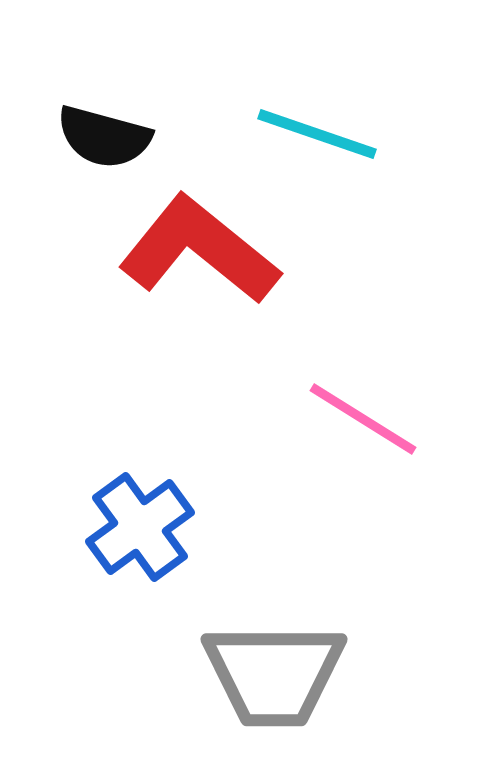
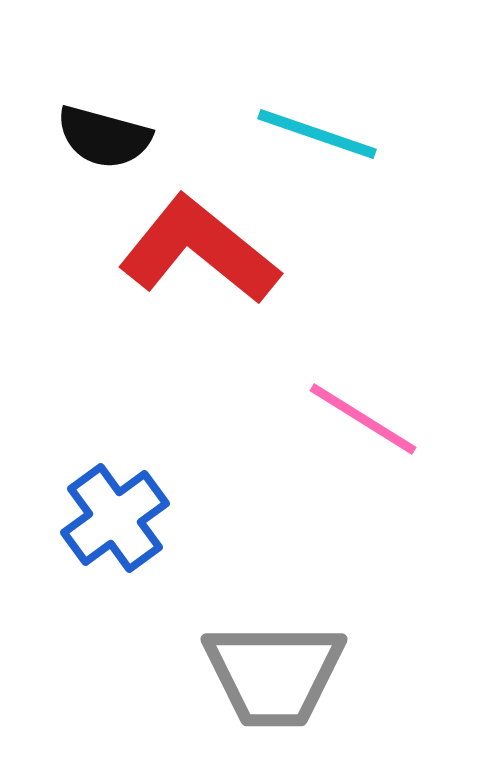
blue cross: moved 25 px left, 9 px up
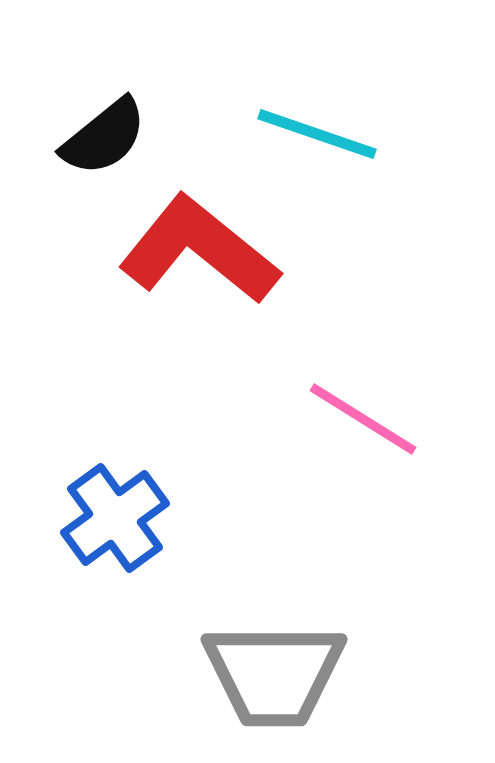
black semicircle: rotated 54 degrees counterclockwise
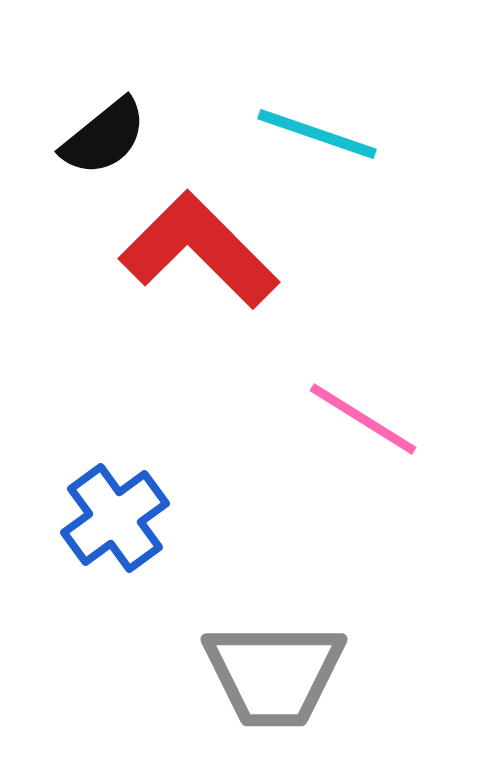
red L-shape: rotated 6 degrees clockwise
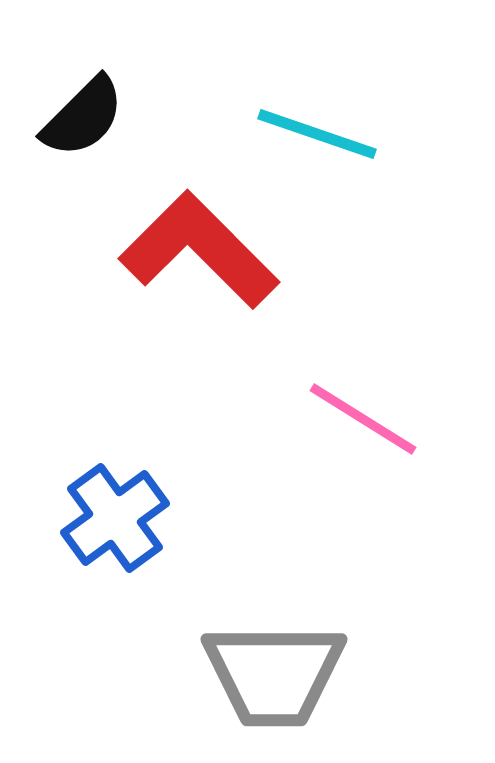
black semicircle: moved 21 px left, 20 px up; rotated 6 degrees counterclockwise
